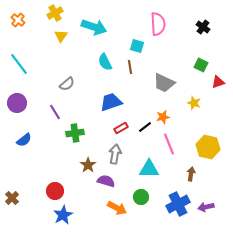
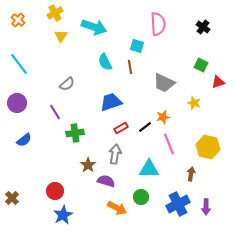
purple arrow: rotated 77 degrees counterclockwise
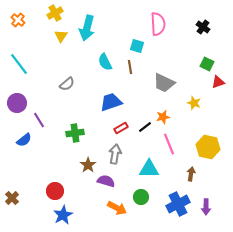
cyan arrow: moved 7 px left, 1 px down; rotated 85 degrees clockwise
green square: moved 6 px right, 1 px up
purple line: moved 16 px left, 8 px down
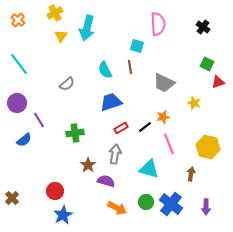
cyan semicircle: moved 8 px down
cyan triangle: rotated 15 degrees clockwise
green circle: moved 5 px right, 5 px down
blue cross: moved 7 px left; rotated 25 degrees counterclockwise
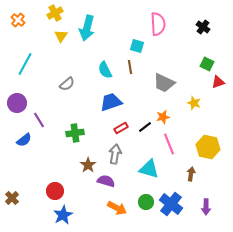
cyan line: moved 6 px right; rotated 65 degrees clockwise
